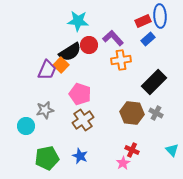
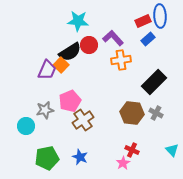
pink pentagon: moved 10 px left, 7 px down; rotated 30 degrees clockwise
blue star: moved 1 px down
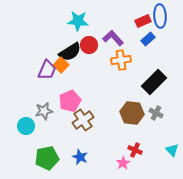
gray star: moved 1 px left, 1 px down
red cross: moved 3 px right
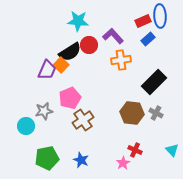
purple L-shape: moved 2 px up
pink pentagon: moved 3 px up
blue star: moved 1 px right, 3 px down
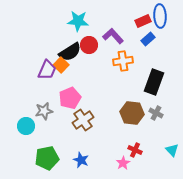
orange cross: moved 2 px right, 1 px down
black rectangle: rotated 25 degrees counterclockwise
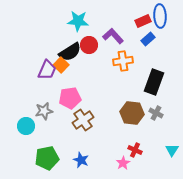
pink pentagon: rotated 15 degrees clockwise
cyan triangle: rotated 16 degrees clockwise
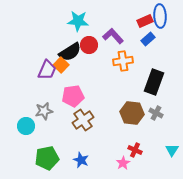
red rectangle: moved 2 px right
pink pentagon: moved 3 px right, 2 px up
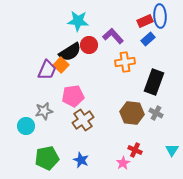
orange cross: moved 2 px right, 1 px down
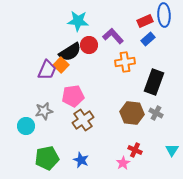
blue ellipse: moved 4 px right, 1 px up
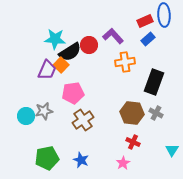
cyan star: moved 23 px left, 18 px down
pink pentagon: moved 3 px up
cyan circle: moved 10 px up
red cross: moved 2 px left, 8 px up
